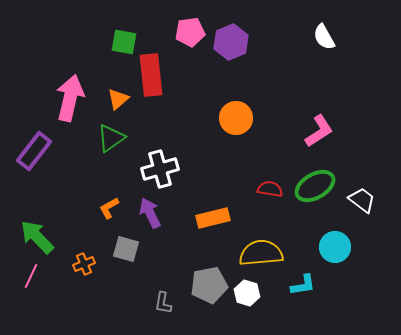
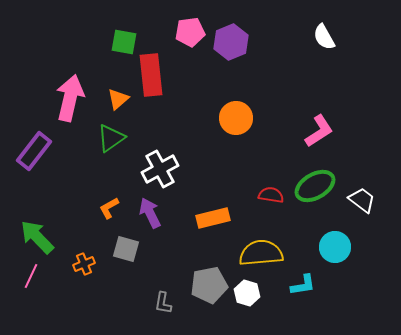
white cross: rotated 12 degrees counterclockwise
red semicircle: moved 1 px right, 6 px down
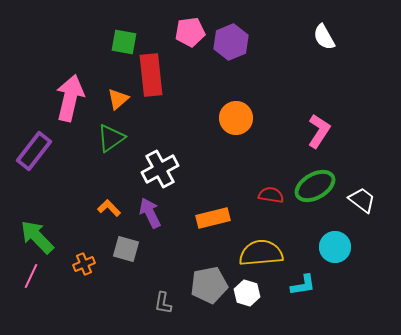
pink L-shape: rotated 24 degrees counterclockwise
orange L-shape: rotated 75 degrees clockwise
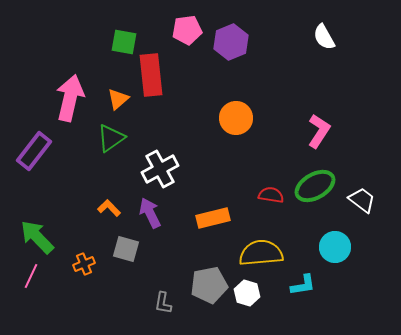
pink pentagon: moved 3 px left, 2 px up
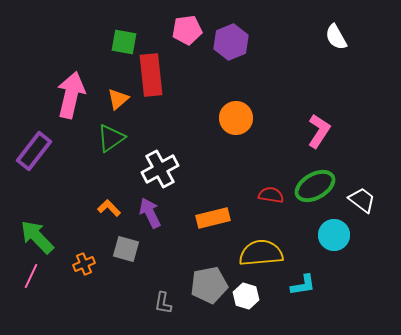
white semicircle: moved 12 px right
pink arrow: moved 1 px right, 3 px up
cyan circle: moved 1 px left, 12 px up
white hexagon: moved 1 px left, 3 px down
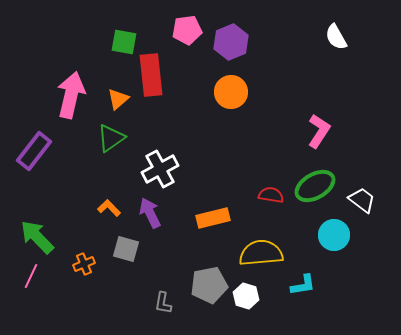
orange circle: moved 5 px left, 26 px up
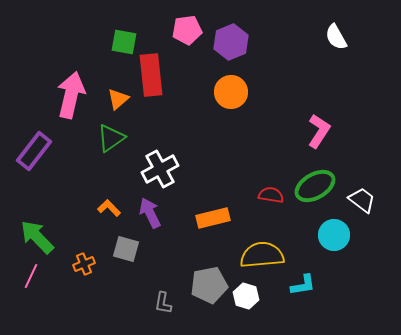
yellow semicircle: moved 1 px right, 2 px down
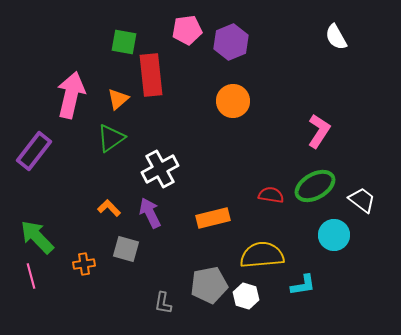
orange circle: moved 2 px right, 9 px down
orange cross: rotated 15 degrees clockwise
pink line: rotated 40 degrees counterclockwise
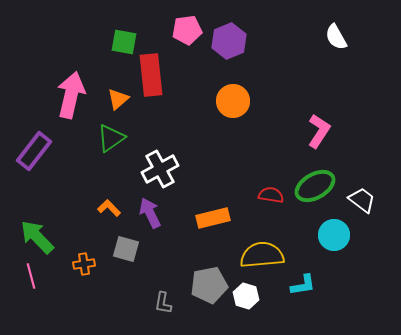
purple hexagon: moved 2 px left, 1 px up
